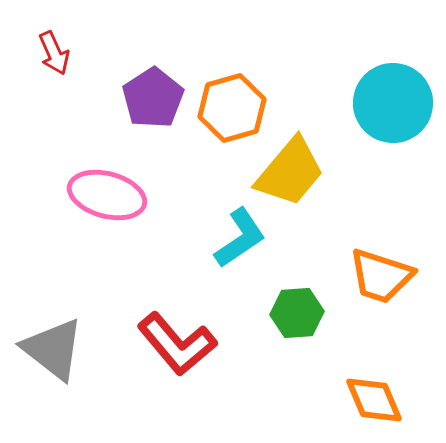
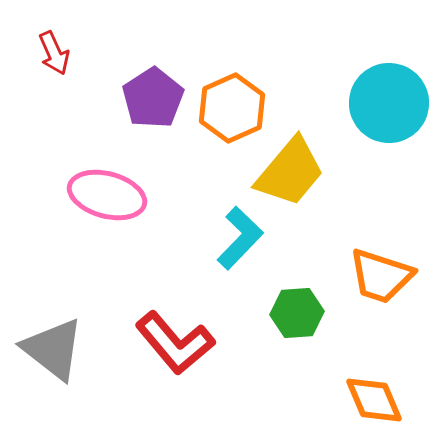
cyan circle: moved 4 px left
orange hexagon: rotated 8 degrees counterclockwise
cyan L-shape: rotated 12 degrees counterclockwise
red L-shape: moved 2 px left, 1 px up
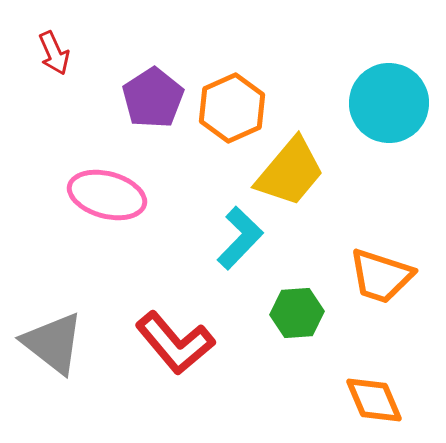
gray triangle: moved 6 px up
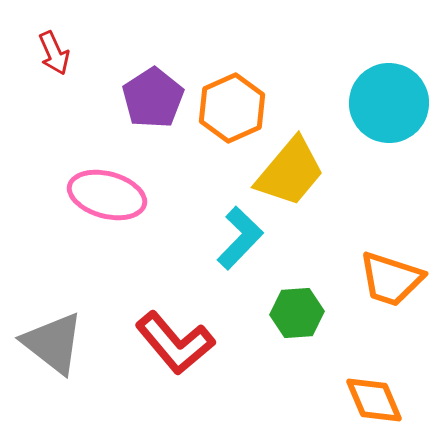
orange trapezoid: moved 10 px right, 3 px down
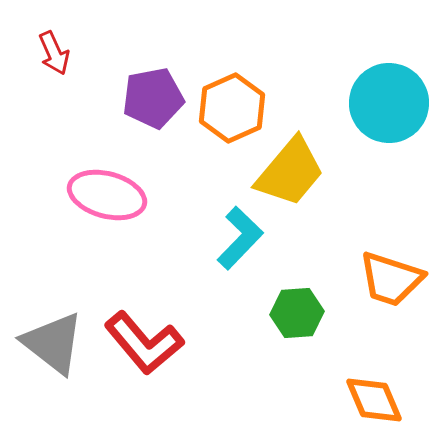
purple pentagon: rotated 22 degrees clockwise
red L-shape: moved 31 px left
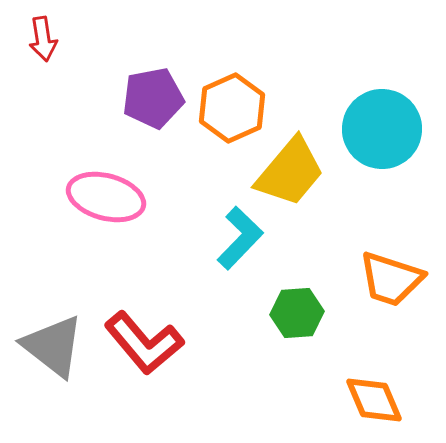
red arrow: moved 11 px left, 14 px up; rotated 15 degrees clockwise
cyan circle: moved 7 px left, 26 px down
pink ellipse: moved 1 px left, 2 px down
gray triangle: moved 3 px down
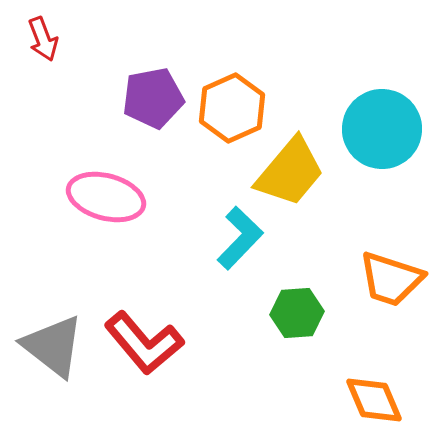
red arrow: rotated 12 degrees counterclockwise
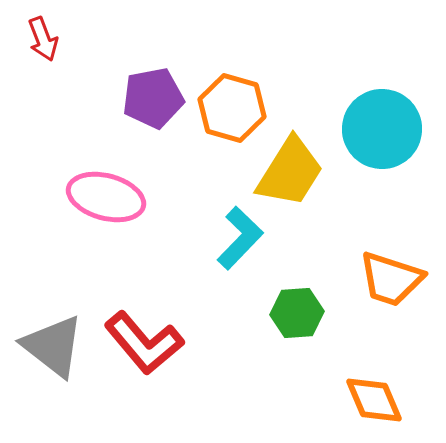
orange hexagon: rotated 20 degrees counterclockwise
yellow trapezoid: rotated 8 degrees counterclockwise
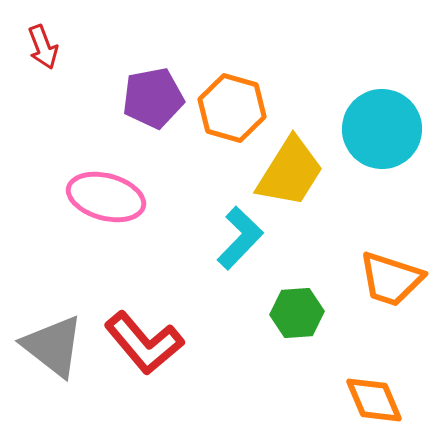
red arrow: moved 8 px down
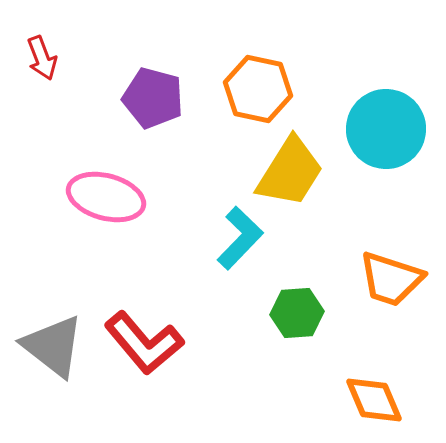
red arrow: moved 1 px left, 11 px down
purple pentagon: rotated 26 degrees clockwise
orange hexagon: moved 26 px right, 19 px up; rotated 4 degrees counterclockwise
cyan circle: moved 4 px right
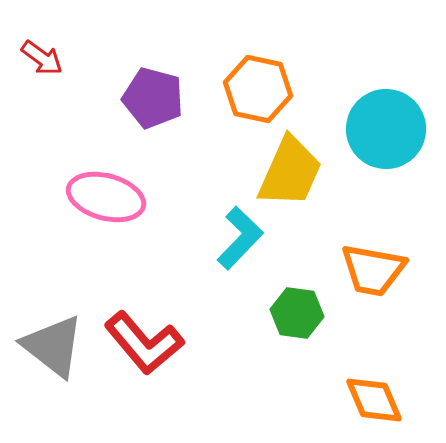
red arrow: rotated 33 degrees counterclockwise
yellow trapezoid: rotated 8 degrees counterclockwise
orange trapezoid: moved 18 px left, 9 px up; rotated 8 degrees counterclockwise
green hexagon: rotated 12 degrees clockwise
